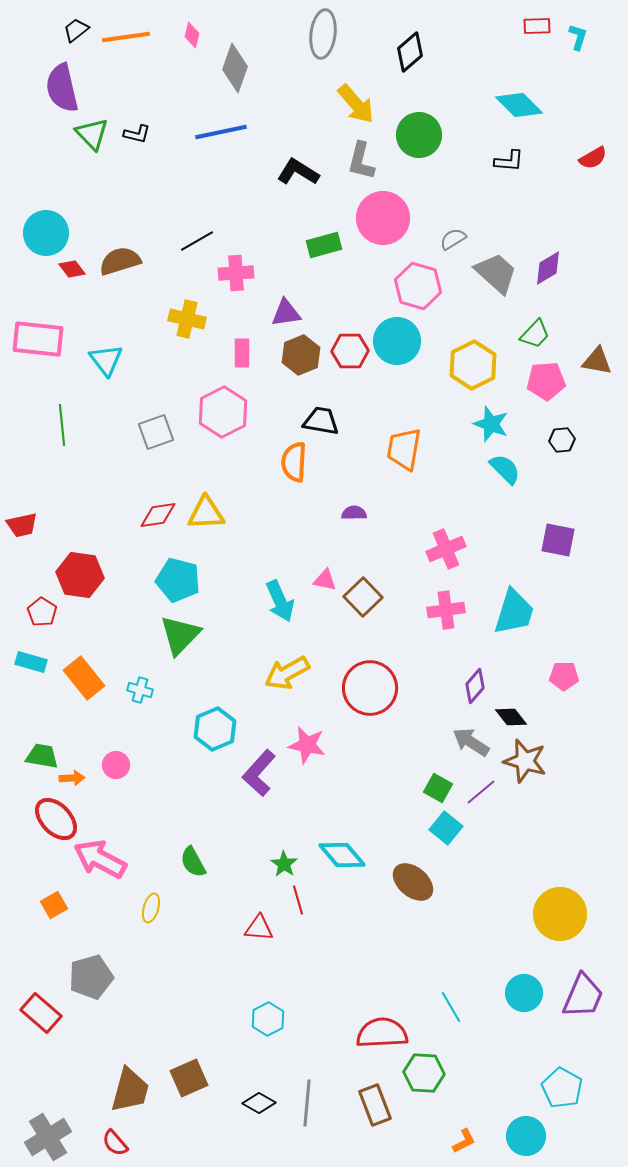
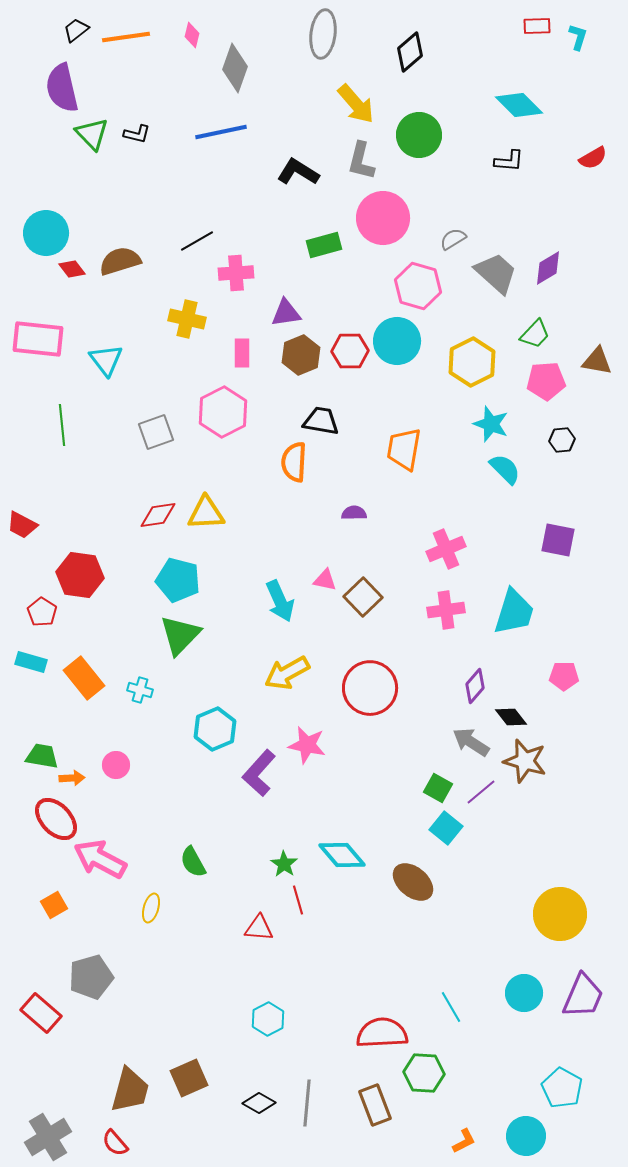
yellow hexagon at (473, 365): moved 1 px left, 3 px up
red trapezoid at (22, 525): rotated 40 degrees clockwise
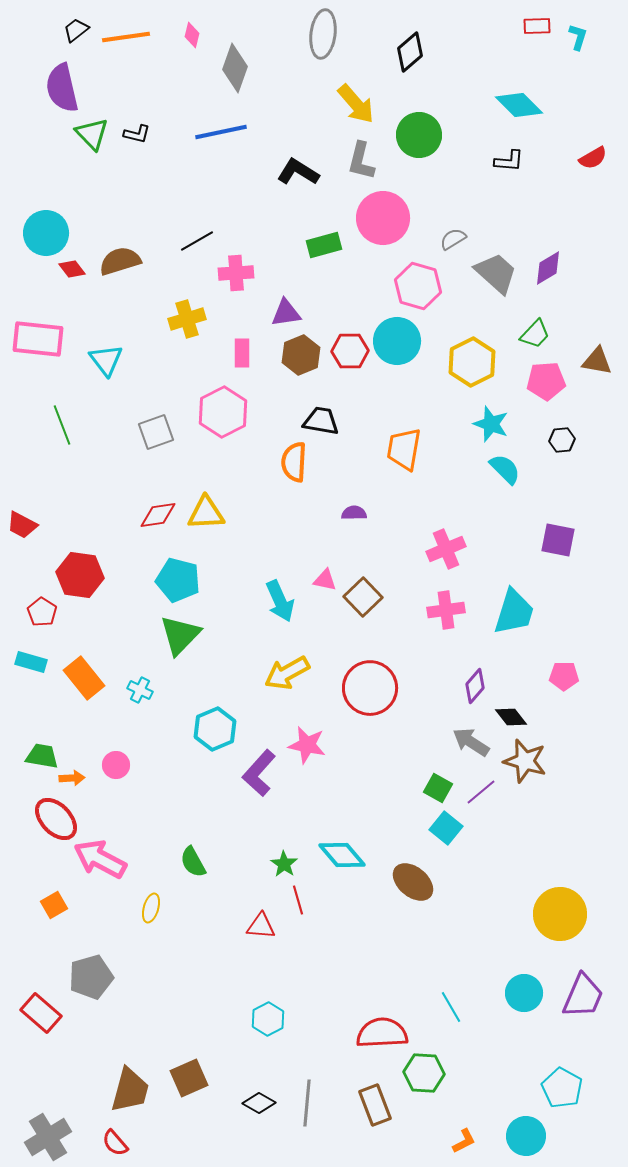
yellow cross at (187, 319): rotated 30 degrees counterclockwise
green line at (62, 425): rotated 15 degrees counterclockwise
cyan cross at (140, 690): rotated 10 degrees clockwise
red triangle at (259, 928): moved 2 px right, 2 px up
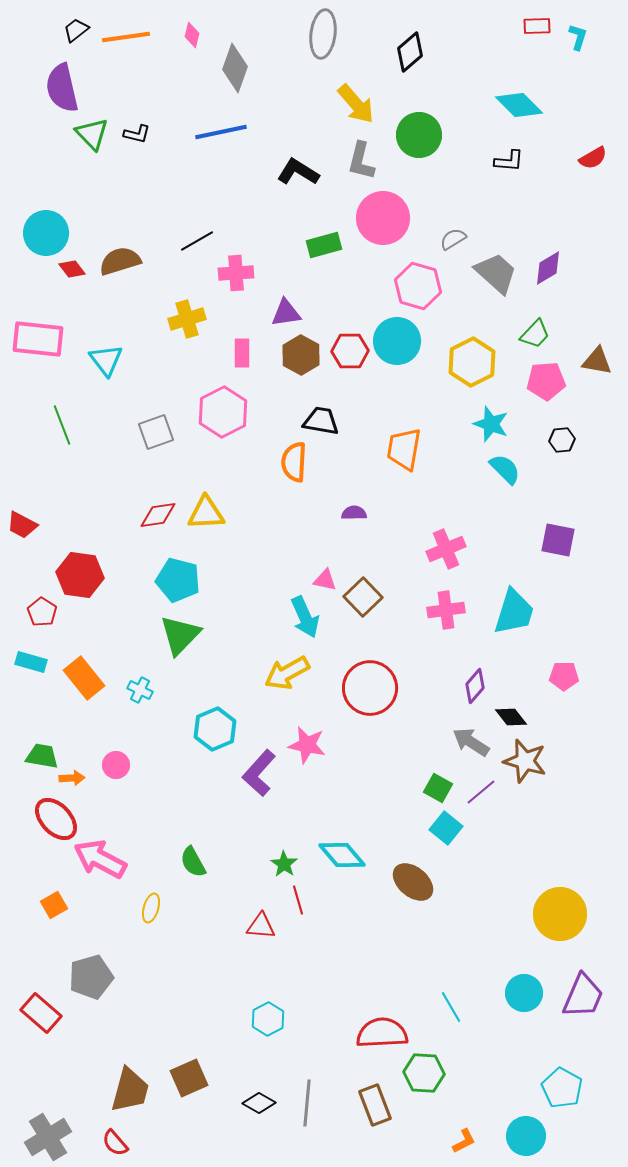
brown hexagon at (301, 355): rotated 9 degrees counterclockwise
cyan arrow at (280, 601): moved 25 px right, 16 px down
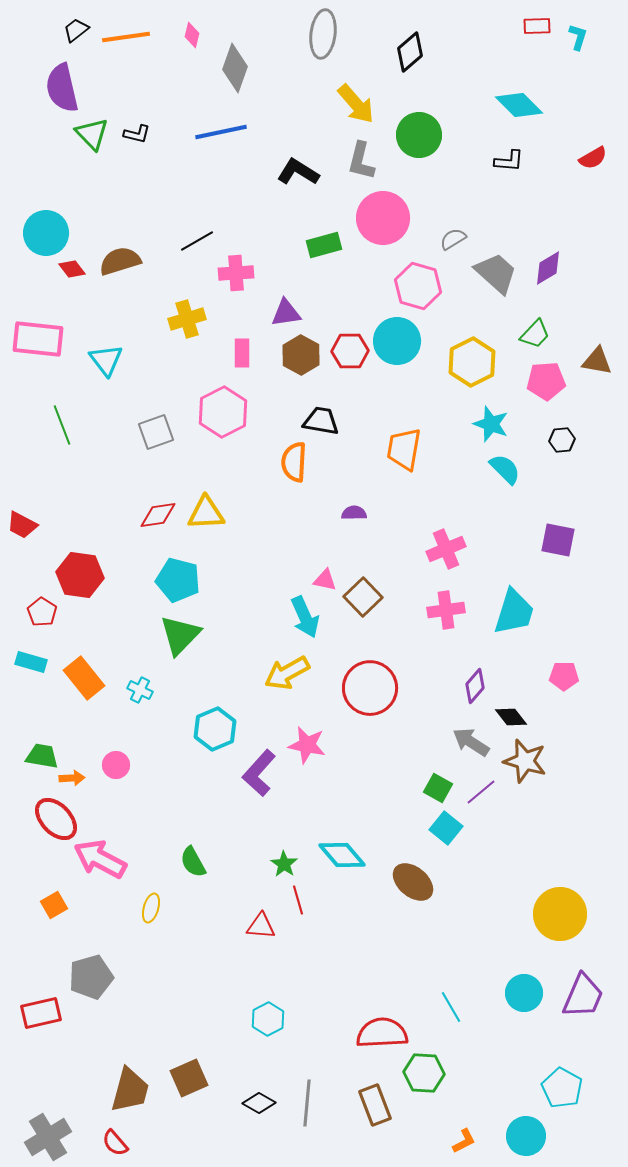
red rectangle at (41, 1013): rotated 54 degrees counterclockwise
